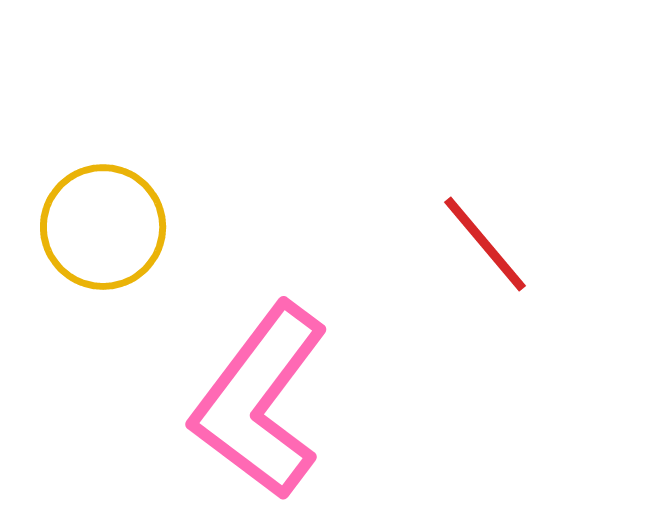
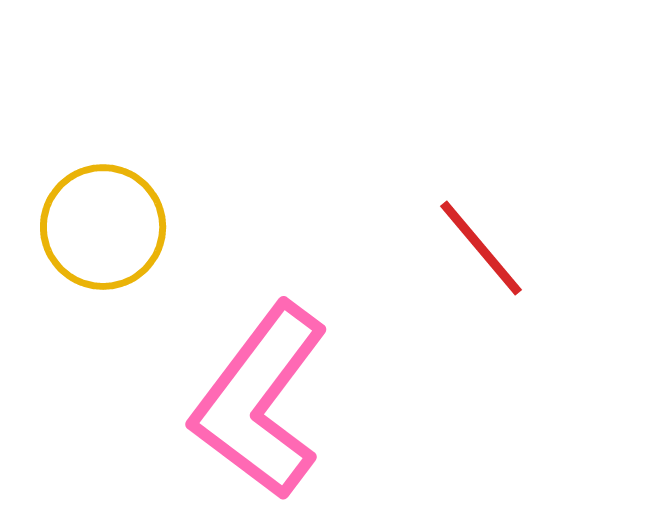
red line: moved 4 px left, 4 px down
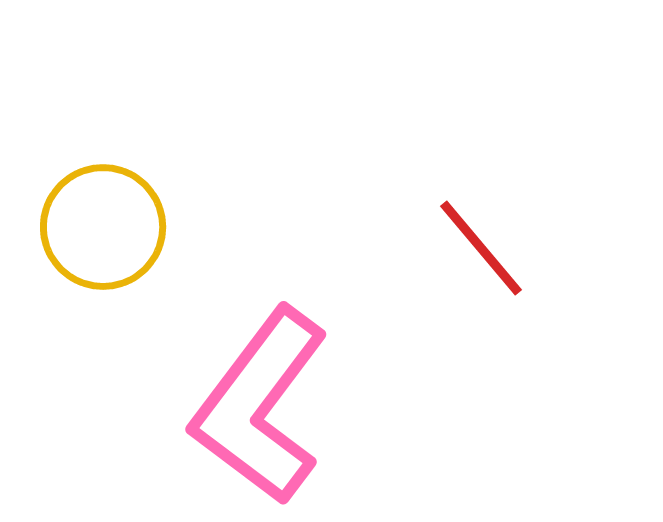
pink L-shape: moved 5 px down
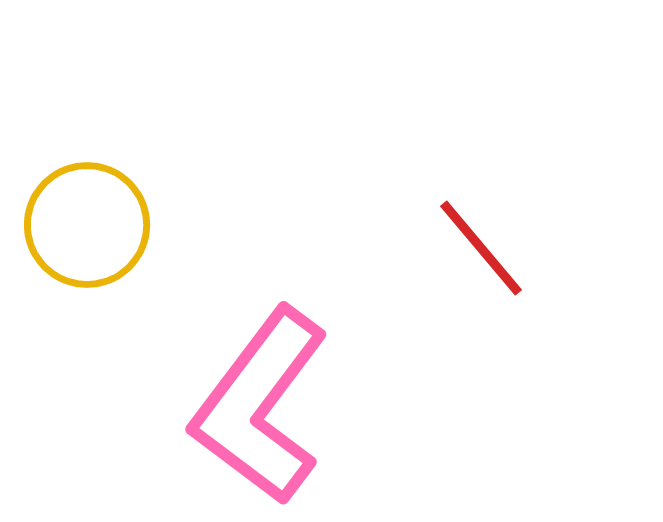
yellow circle: moved 16 px left, 2 px up
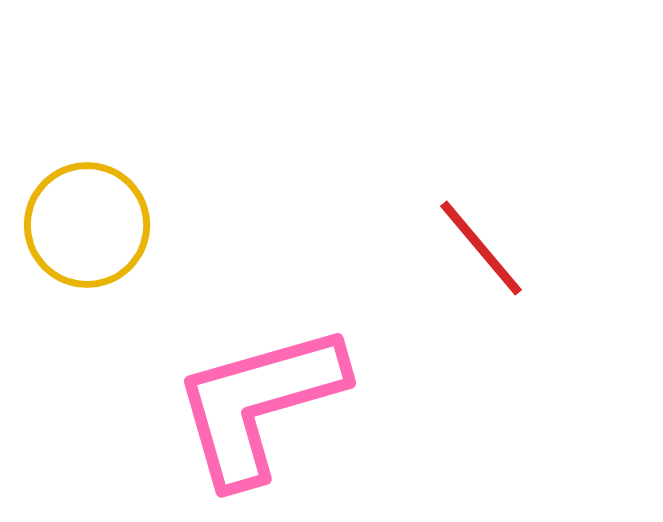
pink L-shape: moved 1 px left, 2 px up; rotated 37 degrees clockwise
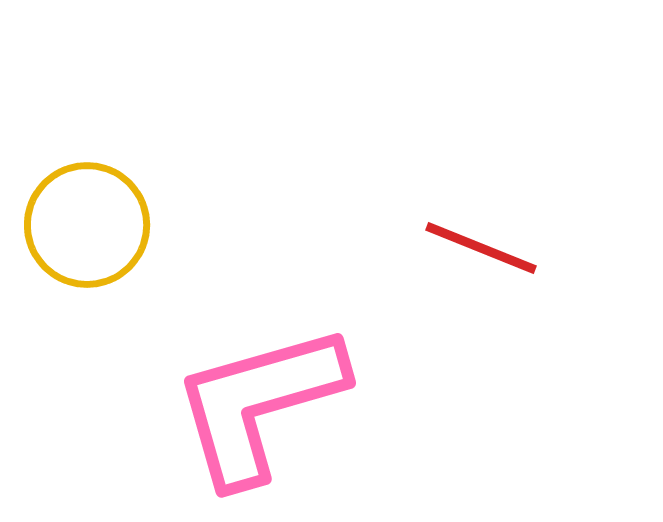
red line: rotated 28 degrees counterclockwise
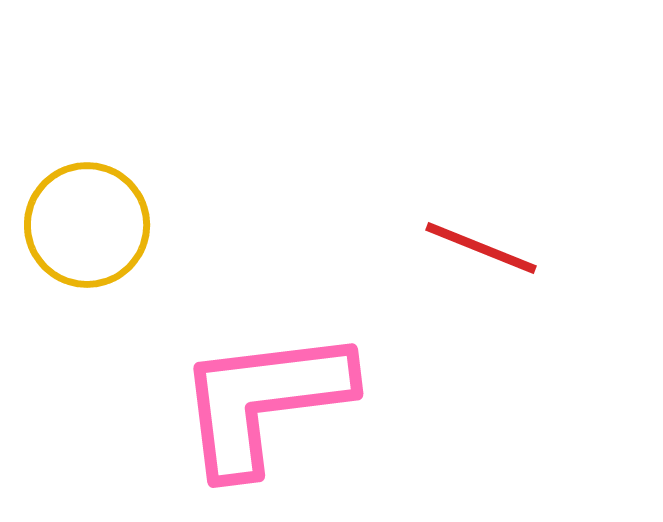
pink L-shape: moved 5 px right, 3 px up; rotated 9 degrees clockwise
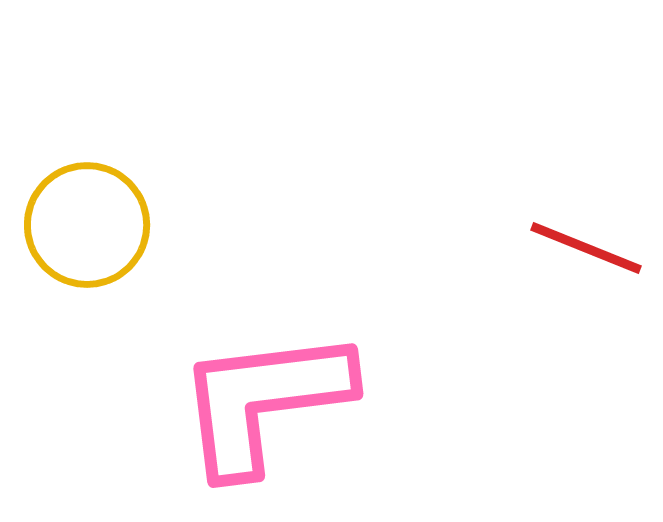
red line: moved 105 px right
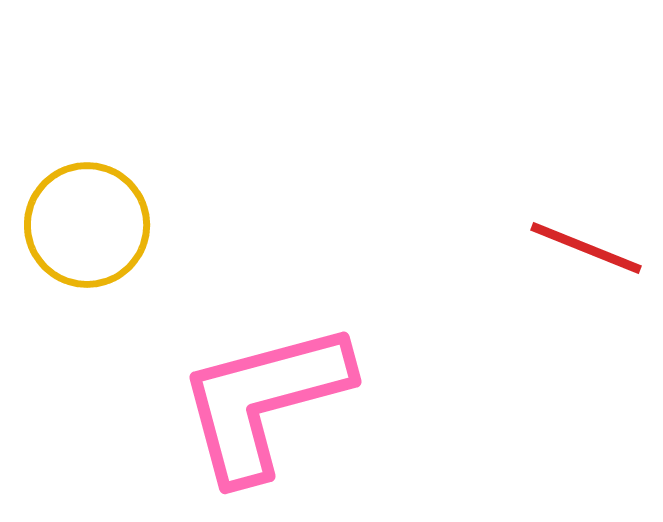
pink L-shape: rotated 8 degrees counterclockwise
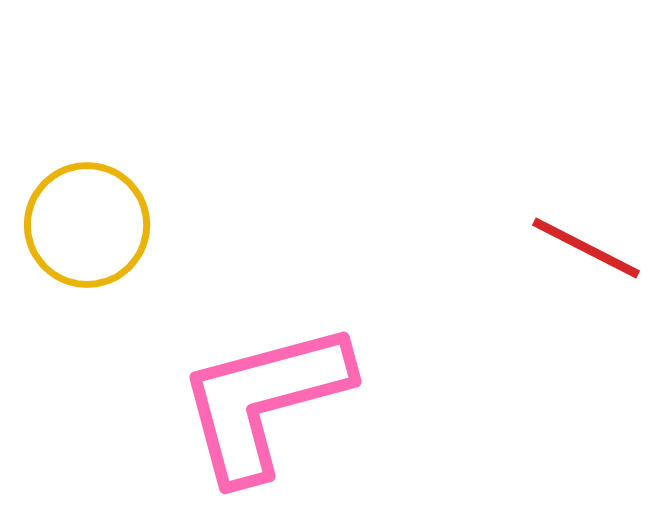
red line: rotated 5 degrees clockwise
